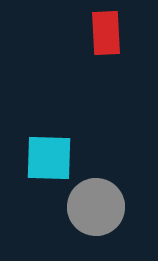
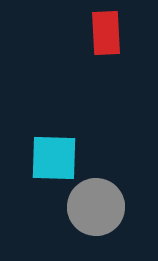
cyan square: moved 5 px right
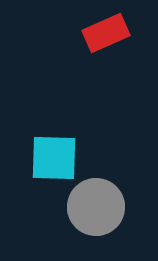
red rectangle: rotated 69 degrees clockwise
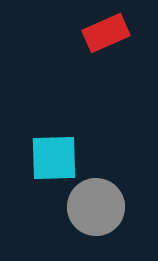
cyan square: rotated 4 degrees counterclockwise
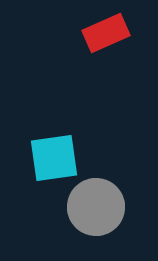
cyan square: rotated 6 degrees counterclockwise
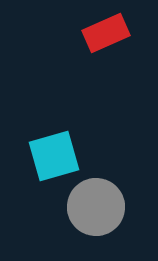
cyan square: moved 2 px up; rotated 8 degrees counterclockwise
